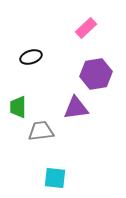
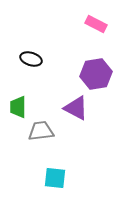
pink rectangle: moved 10 px right, 4 px up; rotated 70 degrees clockwise
black ellipse: moved 2 px down; rotated 35 degrees clockwise
purple triangle: rotated 36 degrees clockwise
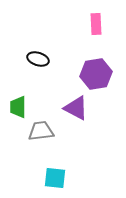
pink rectangle: rotated 60 degrees clockwise
black ellipse: moved 7 px right
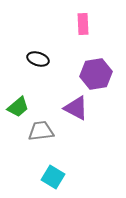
pink rectangle: moved 13 px left
green trapezoid: rotated 130 degrees counterclockwise
cyan square: moved 2 px left, 1 px up; rotated 25 degrees clockwise
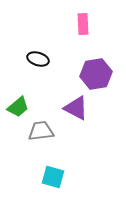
cyan square: rotated 15 degrees counterclockwise
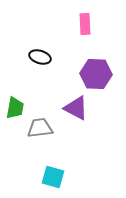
pink rectangle: moved 2 px right
black ellipse: moved 2 px right, 2 px up
purple hexagon: rotated 12 degrees clockwise
green trapezoid: moved 3 px left, 1 px down; rotated 40 degrees counterclockwise
gray trapezoid: moved 1 px left, 3 px up
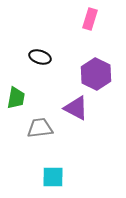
pink rectangle: moved 5 px right, 5 px up; rotated 20 degrees clockwise
purple hexagon: rotated 24 degrees clockwise
green trapezoid: moved 1 px right, 10 px up
cyan square: rotated 15 degrees counterclockwise
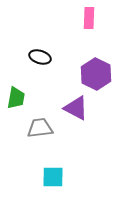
pink rectangle: moved 1 px left, 1 px up; rotated 15 degrees counterclockwise
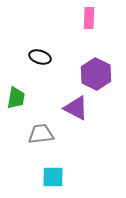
gray trapezoid: moved 1 px right, 6 px down
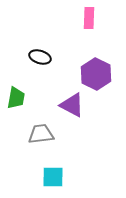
purple triangle: moved 4 px left, 3 px up
